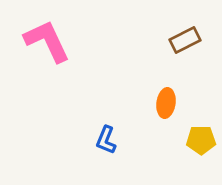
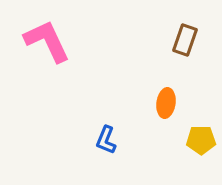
brown rectangle: rotated 44 degrees counterclockwise
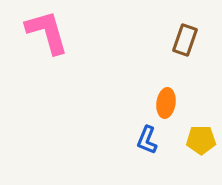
pink L-shape: moved 9 px up; rotated 9 degrees clockwise
blue L-shape: moved 41 px right
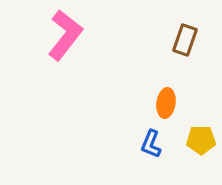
pink L-shape: moved 18 px right, 3 px down; rotated 54 degrees clockwise
blue L-shape: moved 4 px right, 4 px down
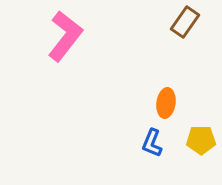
pink L-shape: moved 1 px down
brown rectangle: moved 18 px up; rotated 16 degrees clockwise
blue L-shape: moved 1 px right, 1 px up
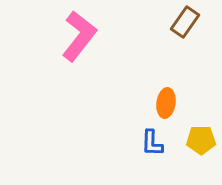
pink L-shape: moved 14 px right
blue L-shape: rotated 20 degrees counterclockwise
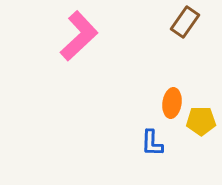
pink L-shape: rotated 9 degrees clockwise
orange ellipse: moved 6 px right
yellow pentagon: moved 19 px up
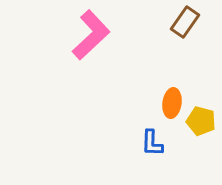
pink L-shape: moved 12 px right, 1 px up
yellow pentagon: rotated 16 degrees clockwise
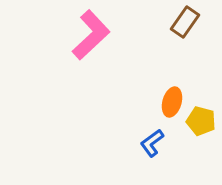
orange ellipse: moved 1 px up; rotated 8 degrees clockwise
blue L-shape: rotated 52 degrees clockwise
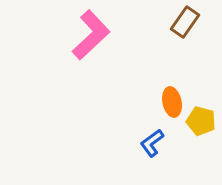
orange ellipse: rotated 28 degrees counterclockwise
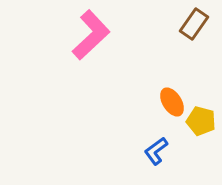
brown rectangle: moved 9 px right, 2 px down
orange ellipse: rotated 20 degrees counterclockwise
blue L-shape: moved 4 px right, 8 px down
